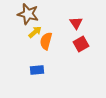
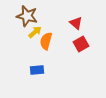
brown star: moved 1 px left, 2 px down
red triangle: rotated 16 degrees counterclockwise
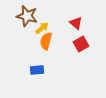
yellow arrow: moved 7 px right, 4 px up
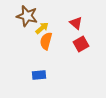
blue rectangle: moved 2 px right, 5 px down
